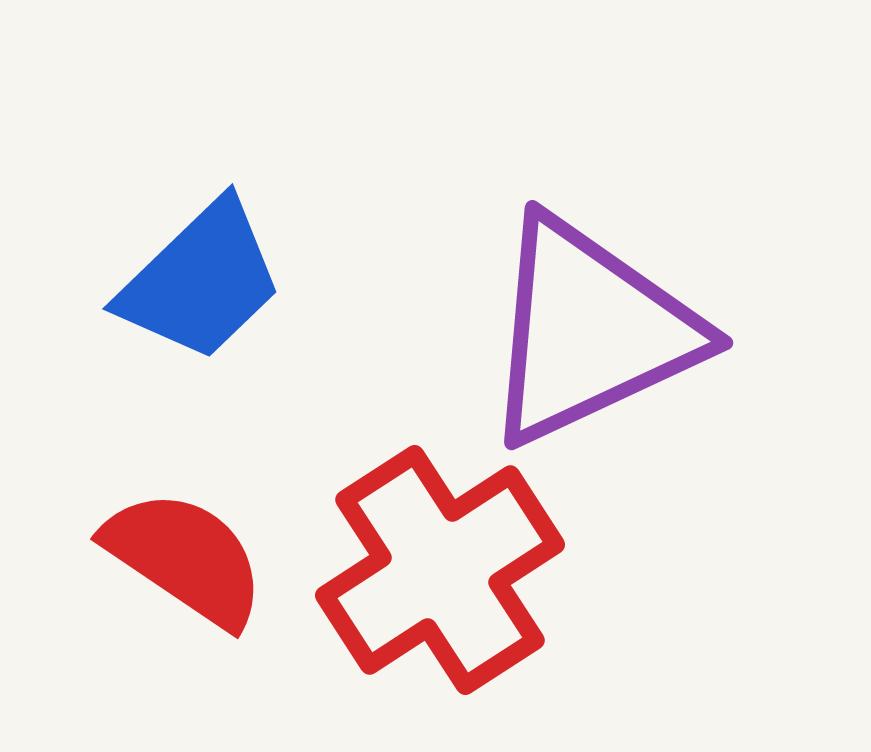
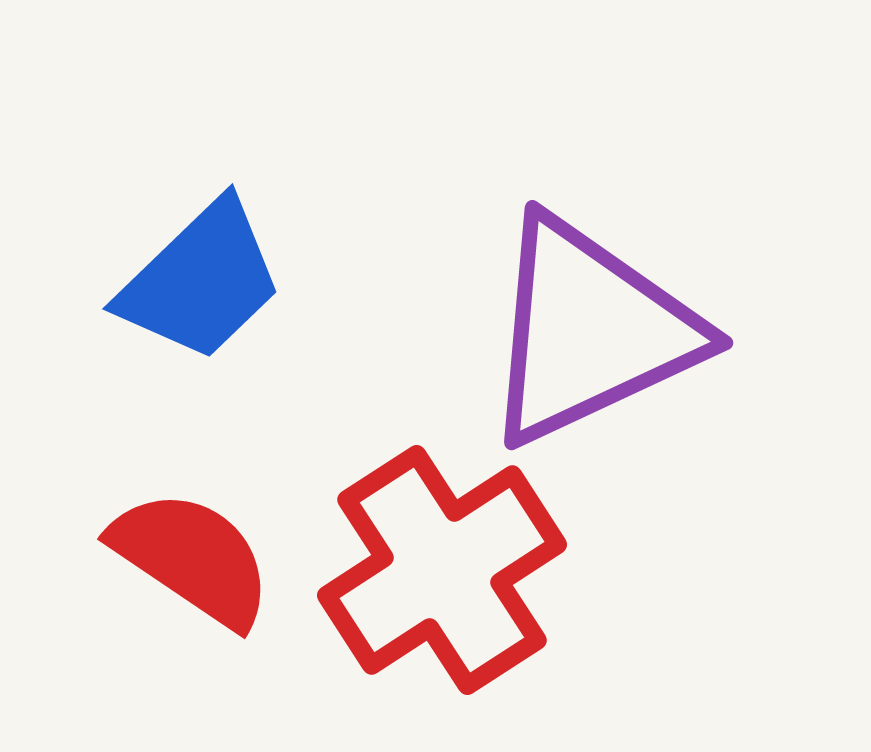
red semicircle: moved 7 px right
red cross: moved 2 px right
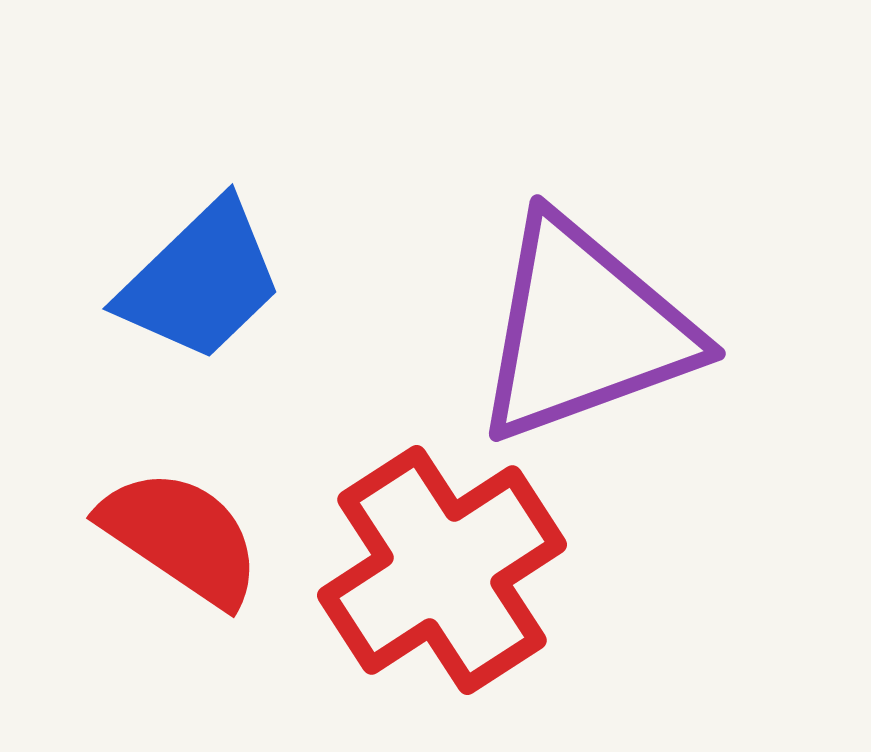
purple triangle: moved 6 px left, 1 px up; rotated 5 degrees clockwise
red semicircle: moved 11 px left, 21 px up
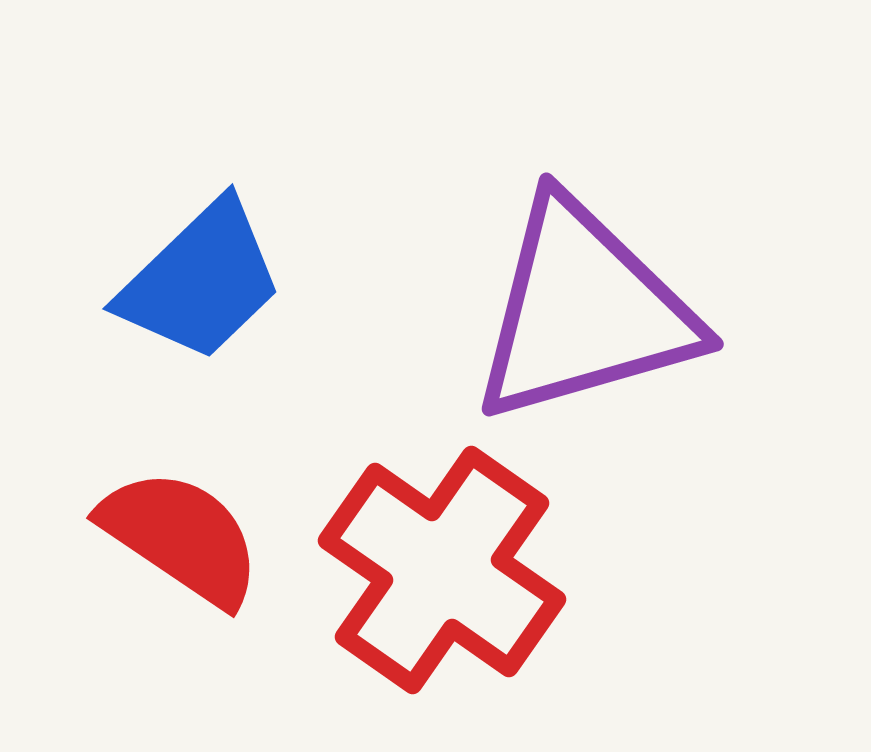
purple triangle: moved 19 px up; rotated 4 degrees clockwise
red cross: rotated 22 degrees counterclockwise
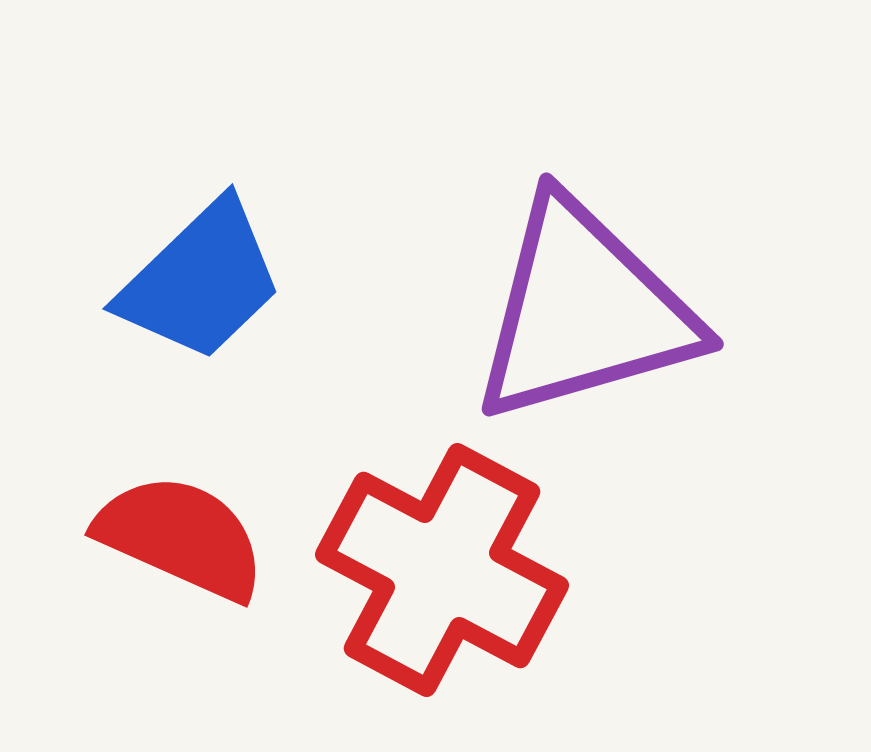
red semicircle: rotated 10 degrees counterclockwise
red cross: rotated 7 degrees counterclockwise
